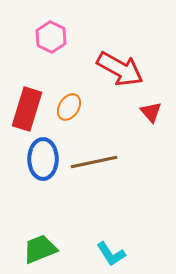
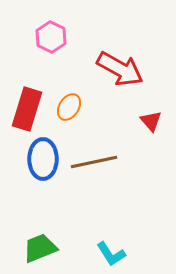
red triangle: moved 9 px down
green trapezoid: moved 1 px up
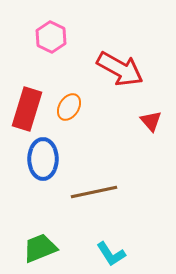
brown line: moved 30 px down
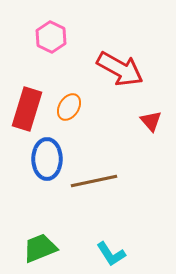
blue ellipse: moved 4 px right
brown line: moved 11 px up
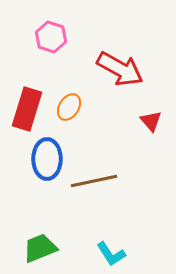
pink hexagon: rotated 8 degrees counterclockwise
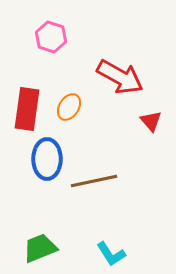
red arrow: moved 8 px down
red rectangle: rotated 9 degrees counterclockwise
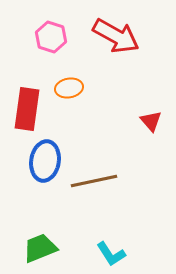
red arrow: moved 4 px left, 41 px up
orange ellipse: moved 19 px up; rotated 48 degrees clockwise
blue ellipse: moved 2 px left, 2 px down; rotated 9 degrees clockwise
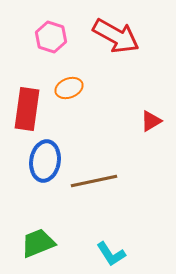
orange ellipse: rotated 12 degrees counterclockwise
red triangle: rotated 40 degrees clockwise
green trapezoid: moved 2 px left, 5 px up
